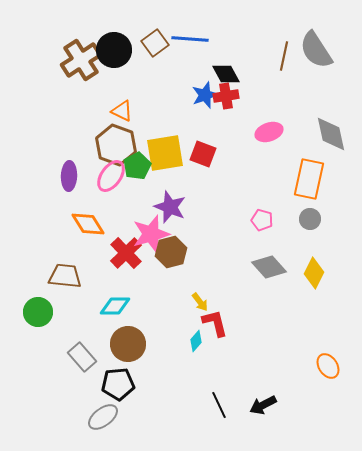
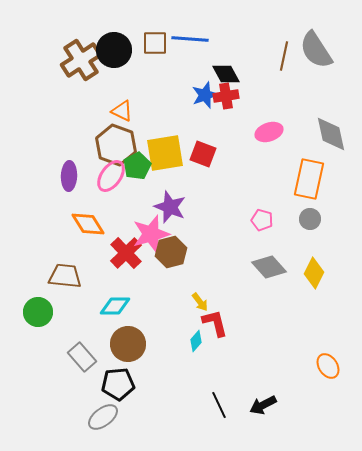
brown square at (155, 43): rotated 36 degrees clockwise
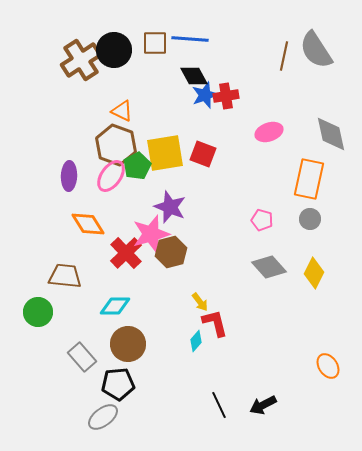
black diamond at (226, 74): moved 32 px left, 2 px down
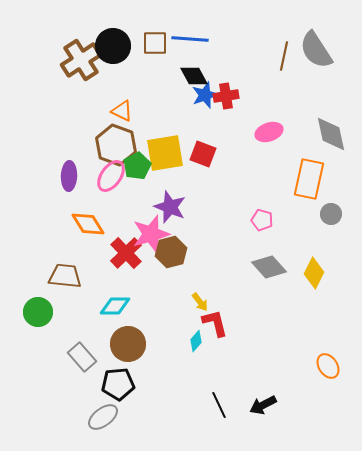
black circle at (114, 50): moved 1 px left, 4 px up
gray circle at (310, 219): moved 21 px right, 5 px up
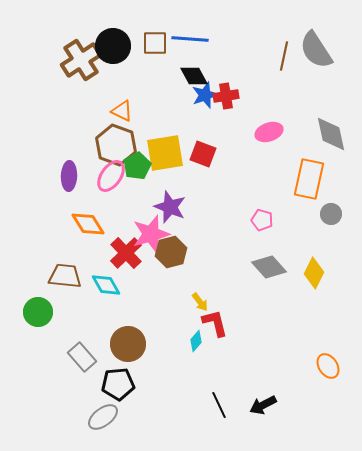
cyan diamond at (115, 306): moved 9 px left, 21 px up; rotated 60 degrees clockwise
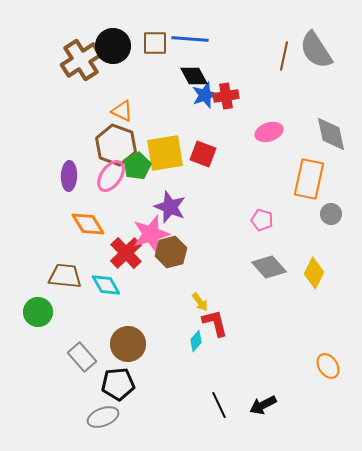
gray ellipse at (103, 417): rotated 16 degrees clockwise
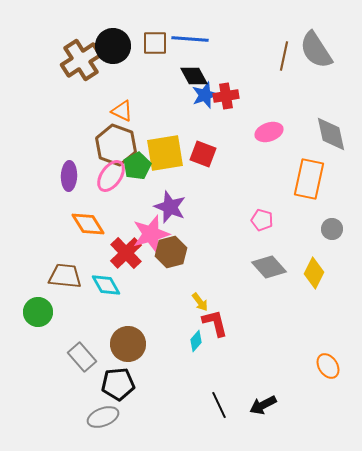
gray circle at (331, 214): moved 1 px right, 15 px down
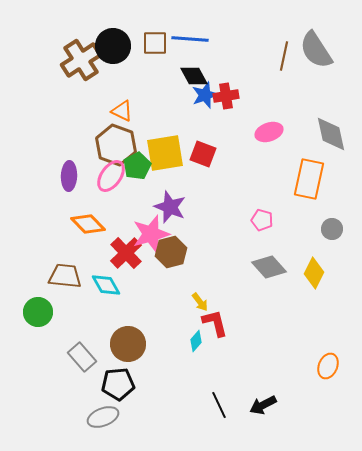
orange diamond at (88, 224): rotated 12 degrees counterclockwise
orange ellipse at (328, 366): rotated 55 degrees clockwise
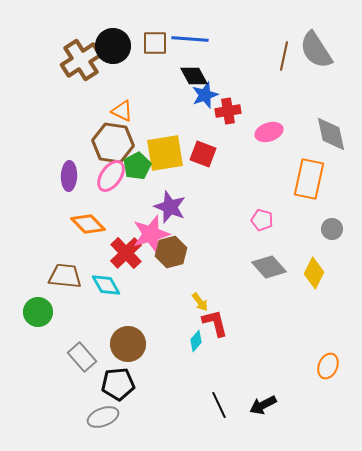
red cross at (226, 96): moved 2 px right, 15 px down
brown hexagon at (116, 145): moved 3 px left, 2 px up; rotated 12 degrees counterclockwise
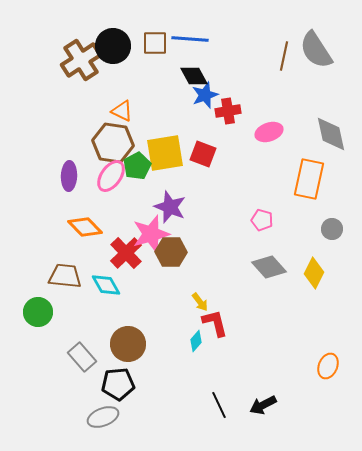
orange diamond at (88, 224): moved 3 px left, 3 px down
brown hexagon at (171, 252): rotated 16 degrees clockwise
